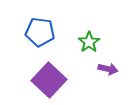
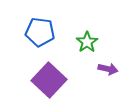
green star: moved 2 px left
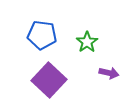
blue pentagon: moved 2 px right, 3 px down
purple arrow: moved 1 px right, 4 px down
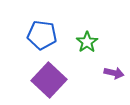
purple arrow: moved 5 px right
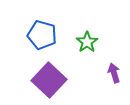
blue pentagon: rotated 8 degrees clockwise
purple arrow: rotated 120 degrees counterclockwise
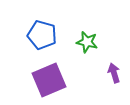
green star: rotated 25 degrees counterclockwise
purple square: rotated 24 degrees clockwise
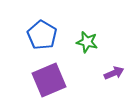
blue pentagon: rotated 16 degrees clockwise
purple arrow: rotated 84 degrees clockwise
